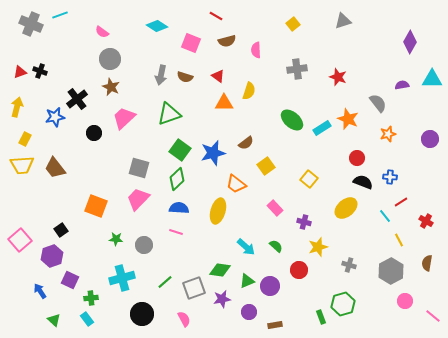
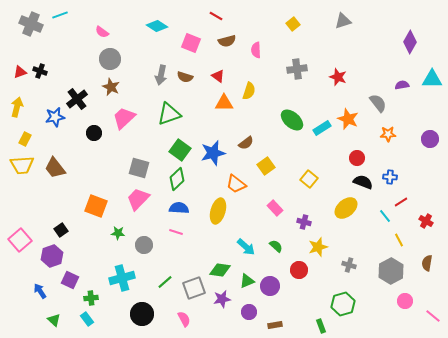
orange star at (388, 134): rotated 14 degrees clockwise
green star at (116, 239): moved 2 px right, 6 px up
green rectangle at (321, 317): moved 9 px down
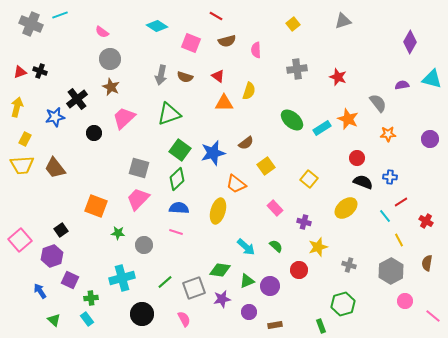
cyan triangle at (432, 79): rotated 15 degrees clockwise
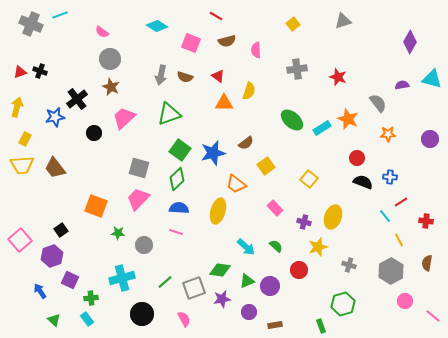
yellow ellipse at (346, 208): moved 13 px left, 9 px down; rotated 30 degrees counterclockwise
red cross at (426, 221): rotated 24 degrees counterclockwise
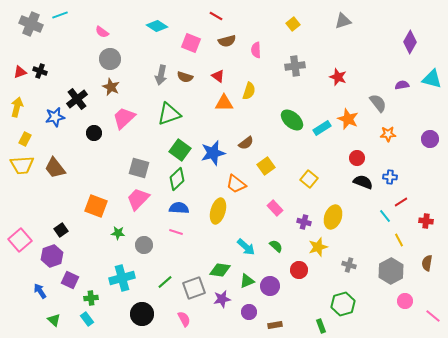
gray cross at (297, 69): moved 2 px left, 3 px up
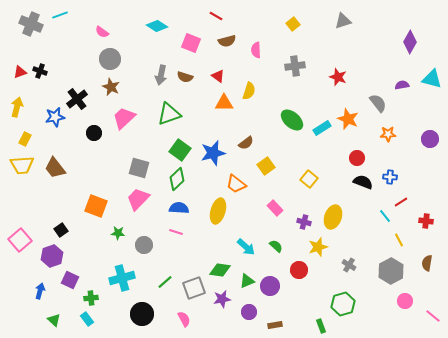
gray cross at (349, 265): rotated 16 degrees clockwise
blue arrow at (40, 291): rotated 49 degrees clockwise
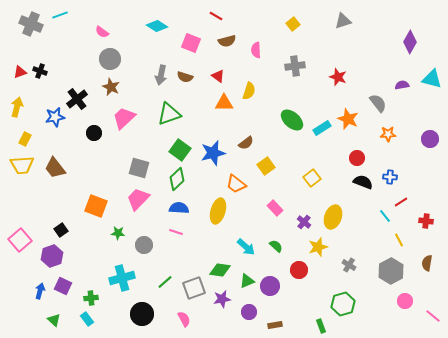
yellow square at (309, 179): moved 3 px right, 1 px up; rotated 12 degrees clockwise
purple cross at (304, 222): rotated 24 degrees clockwise
purple square at (70, 280): moved 7 px left, 6 px down
